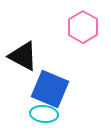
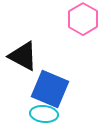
pink hexagon: moved 8 px up
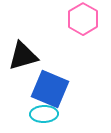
black triangle: rotated 44 degrees counterclockwise
cyan ellipse: rotated 8 degrees counterclockwise
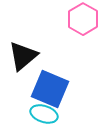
black triangle: rotated 24 degrees counterclockwise
cyan ellipse: rotated 20 degrees clockwise
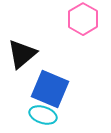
black triangle: moved 1 px left, 2 px up
cyan ellipse: moved 1 px left, 1 px down
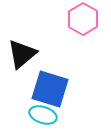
blue square: rotated 6 degrees counterclockwise
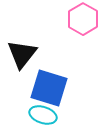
black triangle: rotated 12 degrees counterclockwise
blue square: moved 1 px left, 1 px up
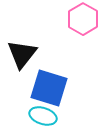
cyan ellipse: moved 1 px down
